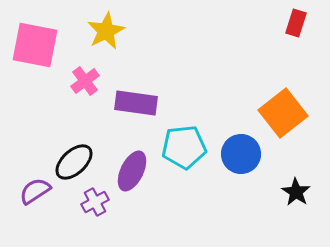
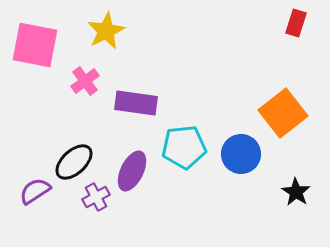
purple cross: moved 1 px right, 5 px up
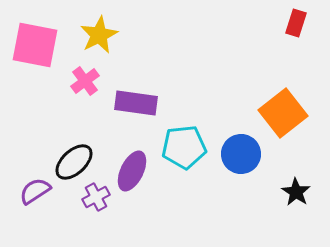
yellow star: moved 7 px left, 4 px down
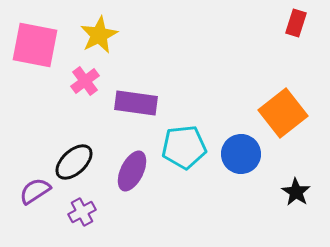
purple cross: moved 14 px left, 15 px down
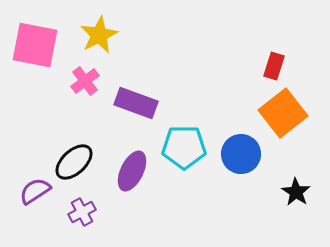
red rectangle: moved 22 px left, 43 px down
purple rectangle: rotated 12 degrees clockwise
cyan pentagon: rotated 6 degrees clockwise
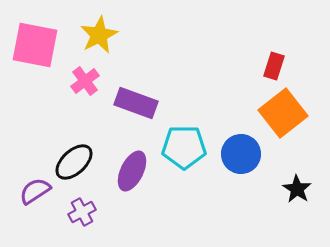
black star: moved 1 px right, 3 px up
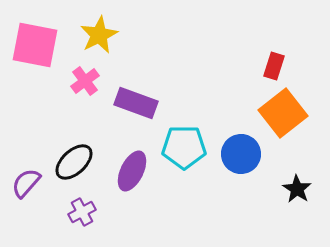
purple semicircle: moved 9 px left, 8 px up; rotated 16 degrees counterclockwise
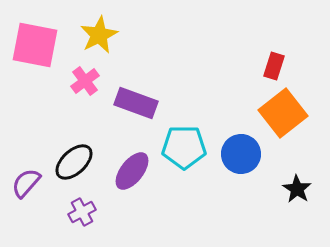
purple ellipse: rotated 12 degrees clockwise
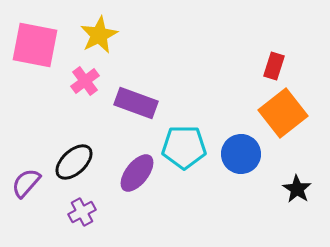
purple ellipse: moved 5 px right, 2 px down
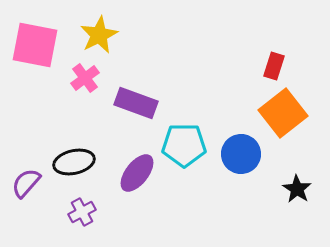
pink cross: moved 3 px up
cyan pentagon: moved 2 px up
black ellipse: rotated 30 degrees clockwise
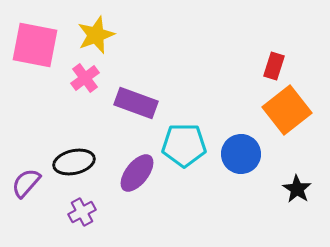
yellow star: moved 3 px left; rotated 6 degrees clockwise
orange square: moved 4 px right, 3 px up
